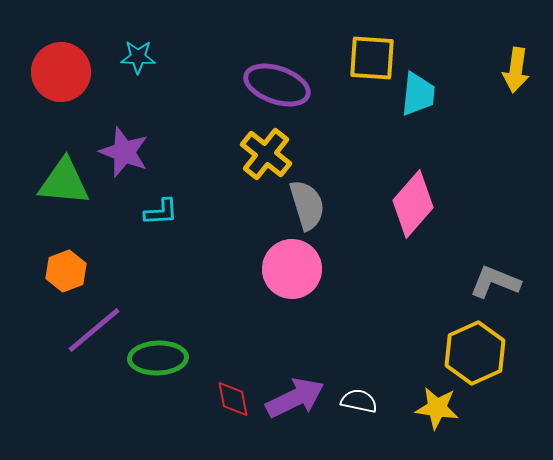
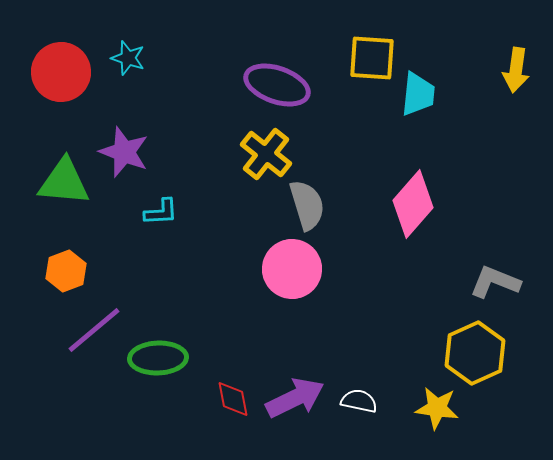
cyan star: moved 10 px left, 1 px down; rotated 16 degrees clockwise
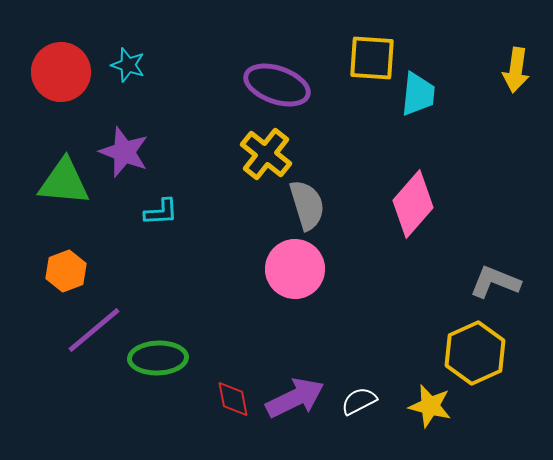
cyan star: moved 7 px down
pink circle: moved 3 px right
white semicircle: rotated 39 degrees counterclockwise
yellow star: moved 7 px left, 2 px up; rotated 6 degrees clockwise
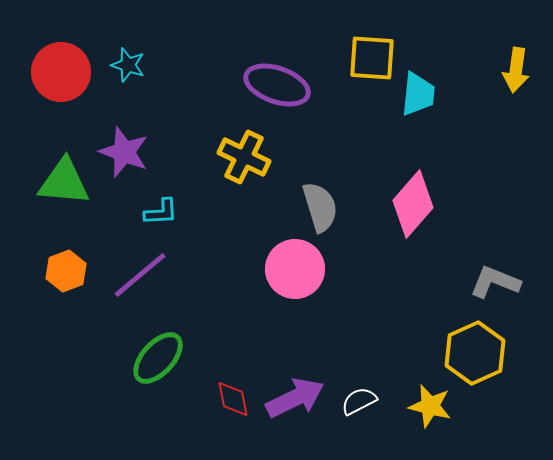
yellow cross: moved 22 px left, 3 px down; rotated 12 degrees counterclockwise
gray semicircle: moved 13 px right, 2 px down
purple line: moved 46 px right, 55 px up
green ellipse: rotated 46 degrees counterclockwise
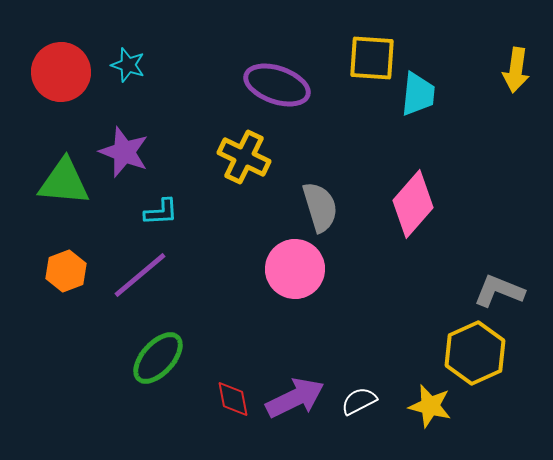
gray L-shape: moved 4 px right, 9 px down
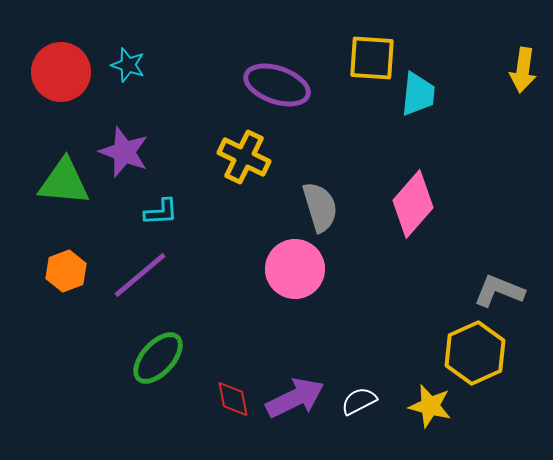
yellow arrow: moved 7 px right
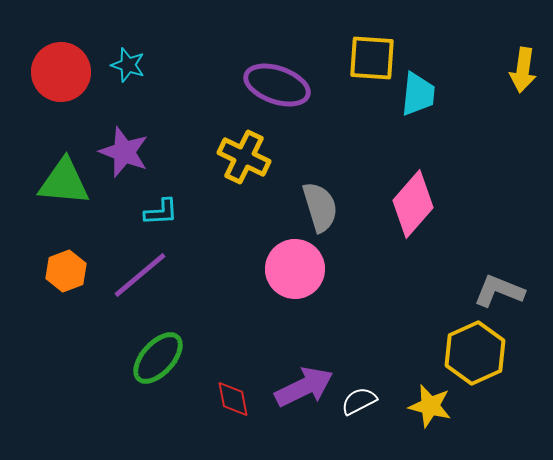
purple arrow: moved 9 px right, 11 px up
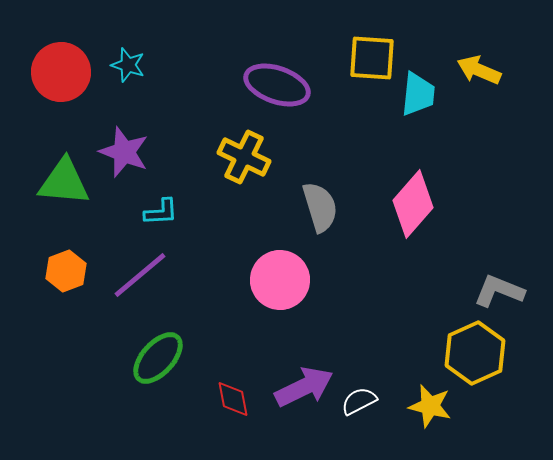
yellow arrow: moved 44 px left; rotated 105 degrees clockwise
pink circle: moved 15 px left, 11 px down
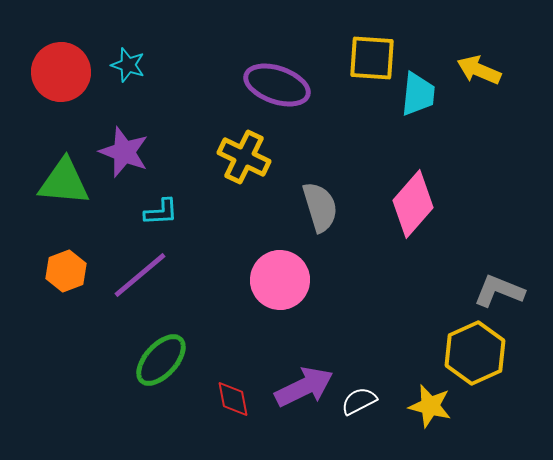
green ellipse: moved 3 px right, 2 px down
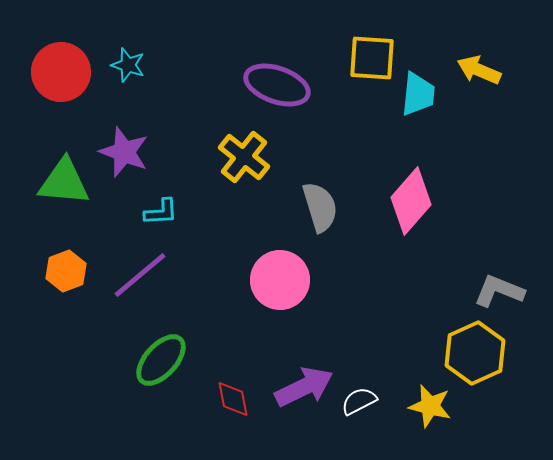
yellow cross: rotated 12 degrees clockwise
pink diamond: moved 2 px left, 3 px up
